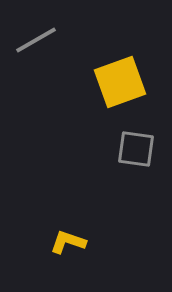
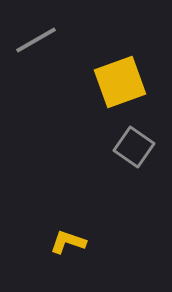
gray square: moved 2 px left, 2 px up; rotated 27 degrees clockwise
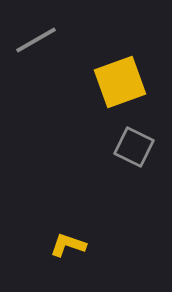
gray square: rotated 9 degrees counterclockwise
yellow L-shape: moved 3 px down
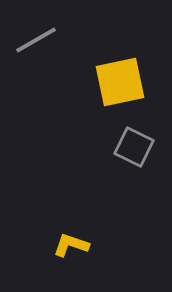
yellow square: rotated 8 degrees clockwise
yellow L-shape: moved 3 px right
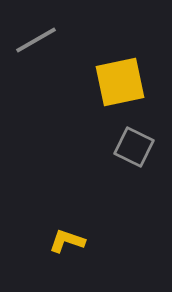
yellow L-shape: moved 4 px left, 4 px up
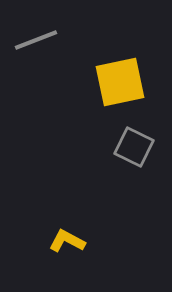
gray line: rotated 9 degrees clockwise
yellow L-shape: rotated 9 degrees clockwise
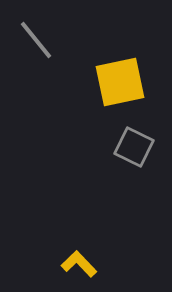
gray line: rotated 72 degrees clockwise
yellow L-shape: moved 12 px right, 23 px down; rotated 18 degrees clockwise
